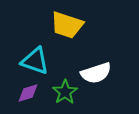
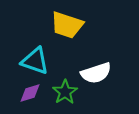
purple diamond: moved 2 px right
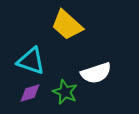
yellow trapezoid: rotated 24 degrees clockwise
cyan triangle: moved 4 px left
green star: rotated 15 degrees counterclockwise
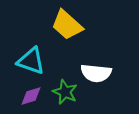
white semicircle: rotated 24 degrees clockwise
purple diamond: moved 1 px right, 3 px down
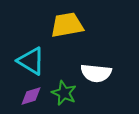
yellow trapezoid: rotated 128 degrees clockwise
cyan triangle: rotated 12 degrees clockwise
green star: moved 1 px left, 1 px down
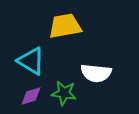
yellow trapezoid: moved 2 px left, 1 px down
green star: rotated 15 degrees counterclockwise
